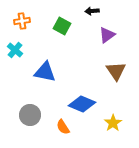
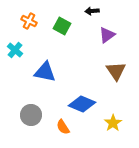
orange cross: moved 7 px right; rotated 35 degrees clockwise
gray circle: moved 1 px right
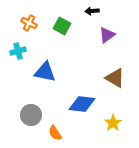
orange cross: moved 2 px down
cyan cross: moved 3 px right, 1 px down; rotated 35 degrees clockwise
brown triangle: moved 1 px left, 7 px down; rotated 25 degrees counterclockwise
blue diamond: rotated 16 degrees counterclockwise
orange semicircle: moved 8 px left, 6 px down
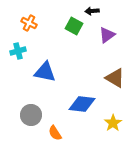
green square: moved 12 px right
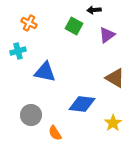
black arrow: moved 2 px right, 1 px up
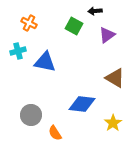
black arrow: moved 1 px right, 1 px down
blue triangle: moved 10 px up
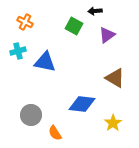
orange cross: moved 4 px left, 1 px up
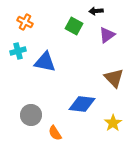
black arrow: moved 1 px right
brown triangle: moved 1 px left; rotated 15 degrees clockwise
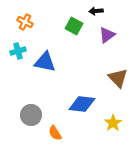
brown triangle: moved 4 px right
